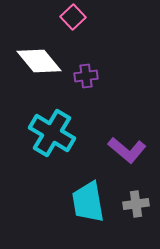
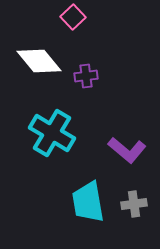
gray cross: moved 2 px left
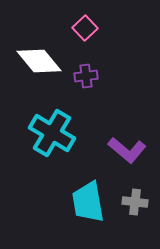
pink square: moved 12 px right, 11 px down
gray cross: moved 1 px right, 2 px up; rotated 15 degrees clockwise
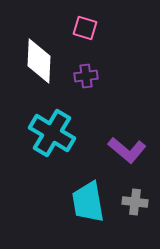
pink square: rotated 30 degrees counterclockwise
white diamond: rotated 42 degrees clockwise
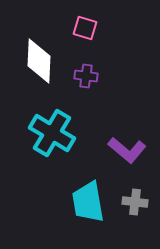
purple cross: rotated 15 degrees clockwise
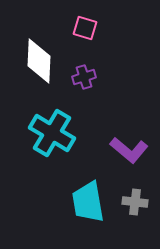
purple cross: moved 2 px left, 1 px down; rotated 25 degrees counterclockwise
purple L-shape: moved 2 px right
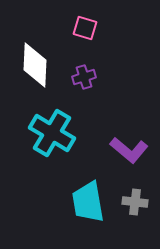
white diamond: moved 4 px left, 4 px down
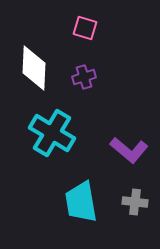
white diamond: moved 1 px left, 3 px down
cyan trapezoid: moved 7 px left
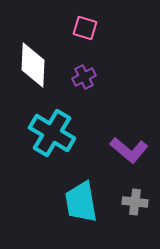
white diamond: moved 1 px left, 3 px up
purple cross: rotated 10 degrees counterclockwise
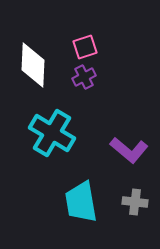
pink square: moved 19 px down; rotated 35 degrees counterclockwise
